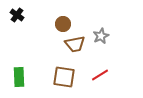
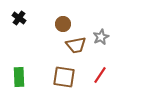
black cross: moved 2 px right, 3 px down
gray star: moved 1 px down
brown trapezoid: moved 1 px right, 1 px down
red line: rotated 24 degrees counterclockwise
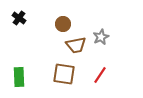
brown square: moved 3 px up
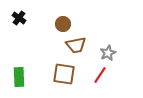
gray star: moved 7 px right, 16 px down
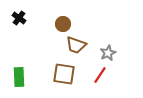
brown trapezoid: rotated 30 degrees clockwise
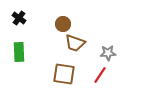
brown trapezoid: moved 1 px left, 2 px up
gray star: rotated 21 degrees clockwise
green rectangle: moved 25 px up
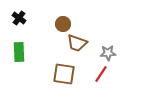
brown trapezoid: moved 2 px right
red line: moved 1 px right, 1 px up
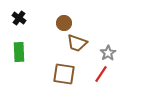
brown circle: moved 1 px right, 1 px up
gray star: rotated 28 degrees counterclockwise
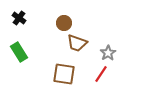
green rectangle: rotated 30 degrees counterclockwise
